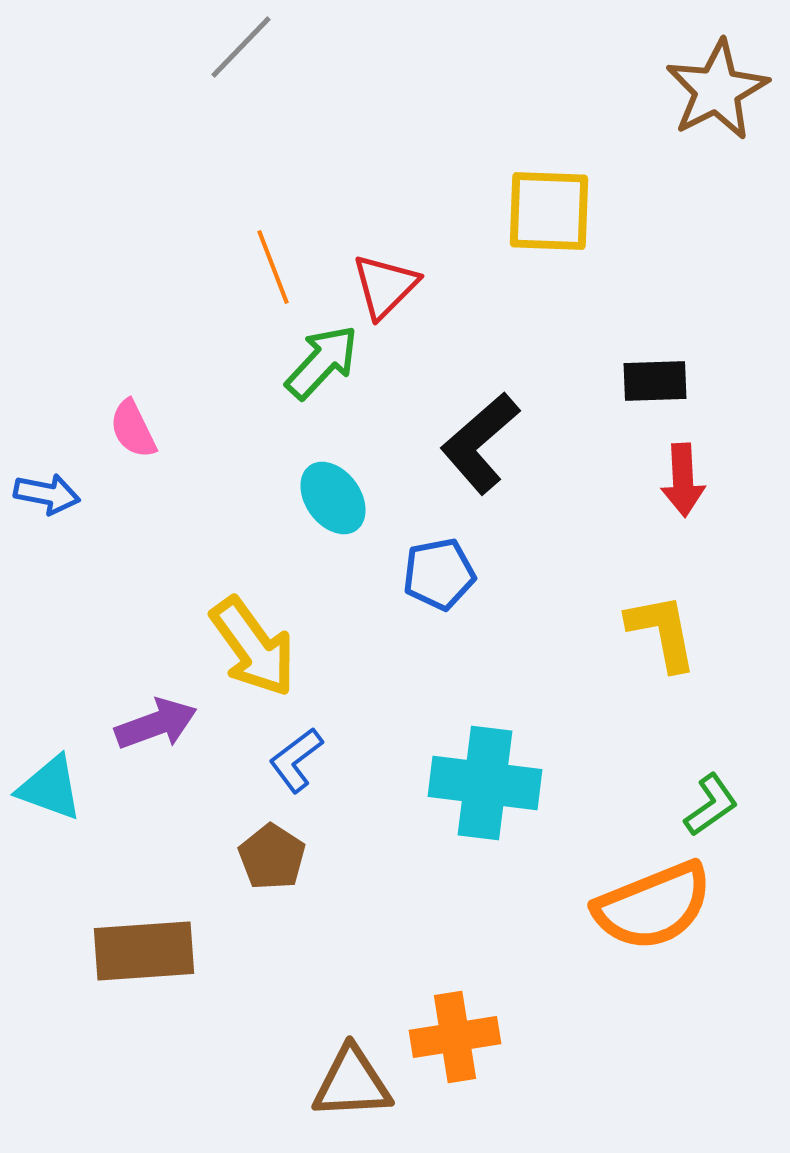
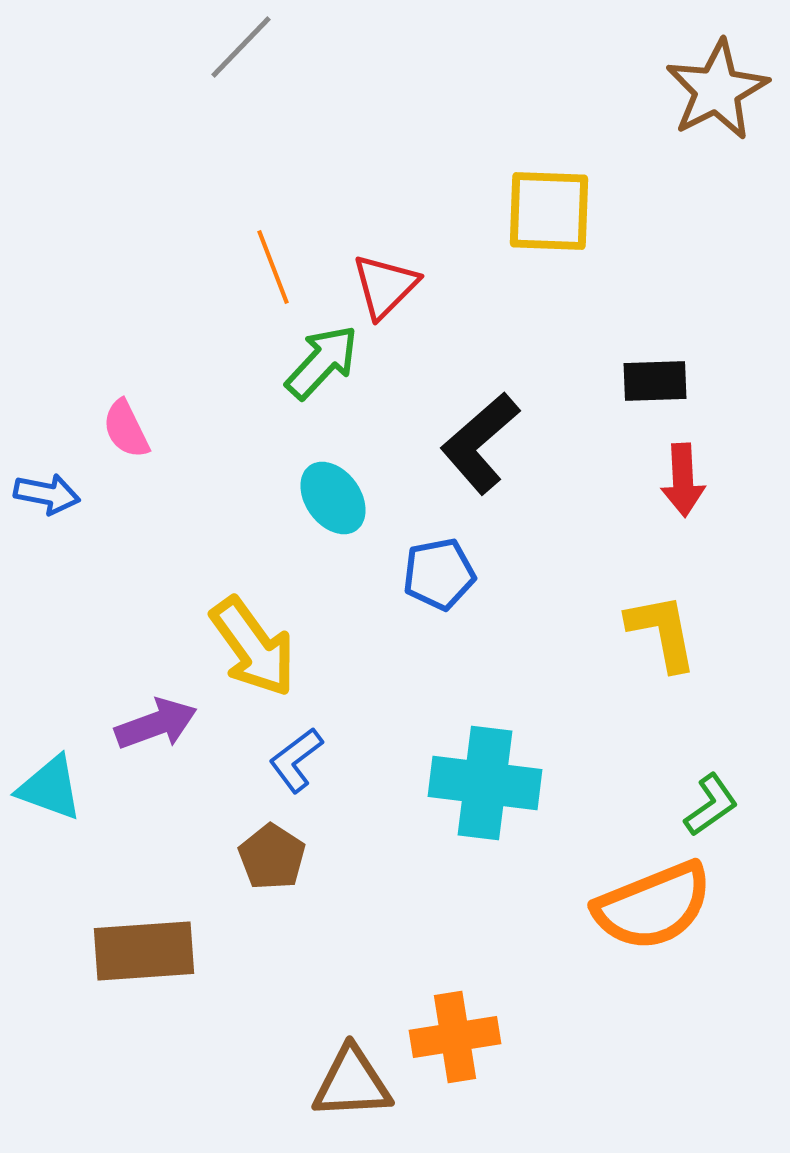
pink semicircle: moved 7 px left
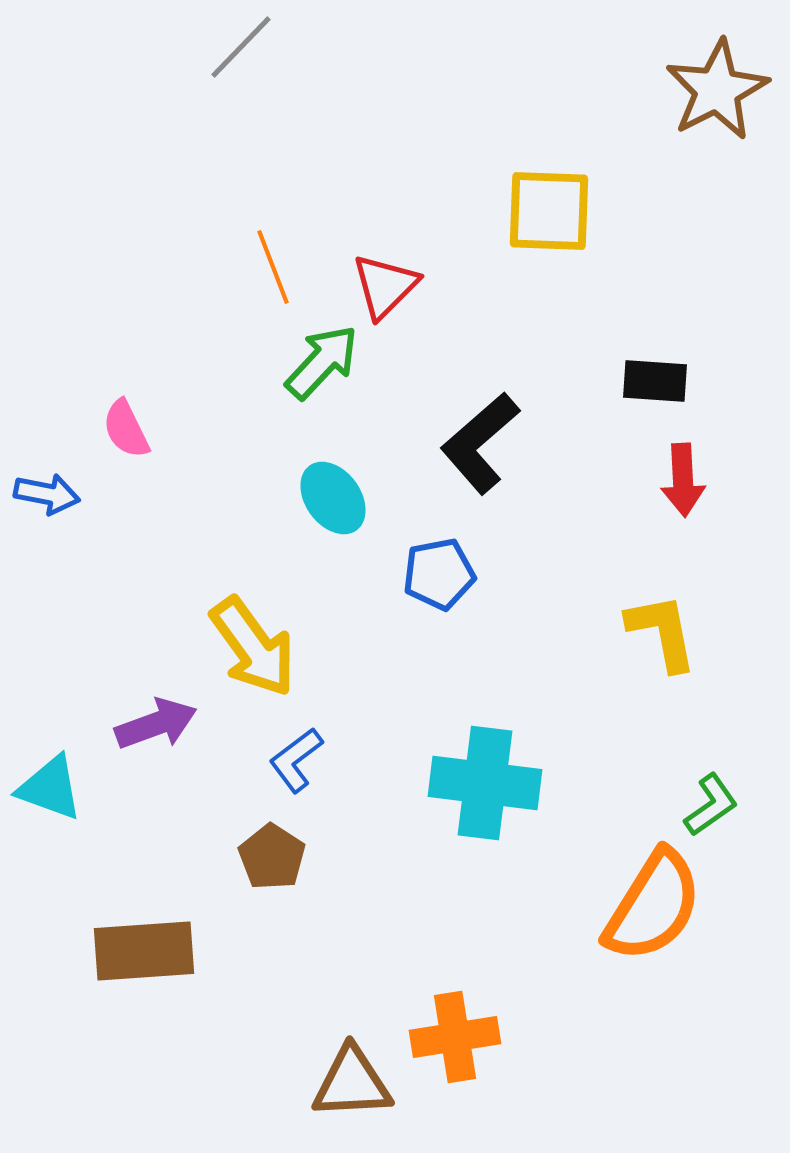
black rectangle: rotated 6 degrees clockwise
orange semicircle: rotated 36 degrees counterclockwise
